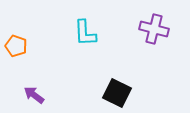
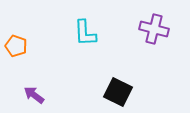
black square: moved 1 px right, 1 px up
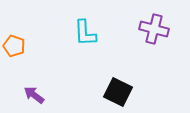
orange pentagon: moved 2 px left
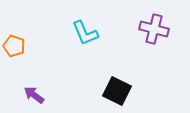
cyan L-shape: rotated 20 degrees counterclockwise
black square: moved 1 px left, 1 px up
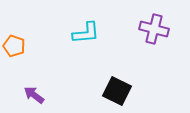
cyan L-shape: moved 1 px right; rotated 72 degrees counterclockwise
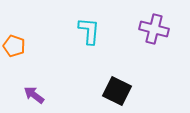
cyan L-shape: moved 3 px right, 2 px up; rotated 80 degrees counterclockwise
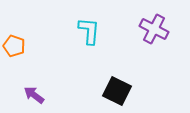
purple cross: rotated 12 degrees clockwise
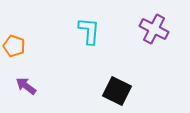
purple arrow: moved 8 px left, 9 px up
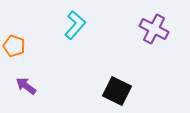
cyan L-shape: moved 14 px left, 6 px up; rotated 36 degrees clockwise
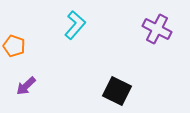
purple cross: moved 3 px right
purple arrow: rotated 80 degrees counterclockwise
